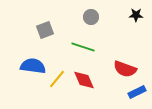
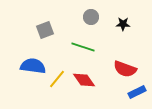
black star: moved 13 px left, 9 px down
red diamond: rotated 10 degrees counterclockwise
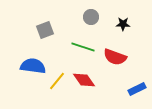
red semicircle: moved 10 px left, 12 px up
yellow line: moved 2 px down
blue rectangle: moved 3 px up
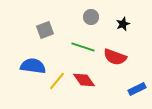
black star: rotated 24 degrees counterclockwise
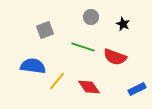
black star: rotated 24 degrees counterclockwise
red diamond: moved 5 px right, 7 px down
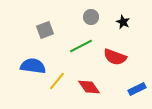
black star: moved 2 px up
green line: moved 2 px left, 1 px up; rotated 45 degrees counterclockwise
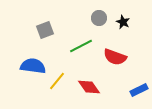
gray circle: moved 8 px right, 1 px down
blue rectangle: moved 2 px right, 1 px down
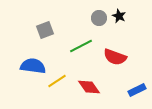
black star: moved 4 px left, 6 px up
yellow line: rotated 18 degrees clockwise
blue rectangle: moved 2 px left
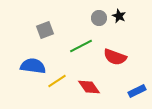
blue rectangle: moved 1 px down
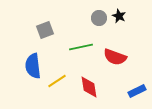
green line: moved 1 px down; rotated 15 degrees clockwise
blue semicircle: rotated 105 degrees counterclockwise
red diamond: rotated 25 degrees clockwise
